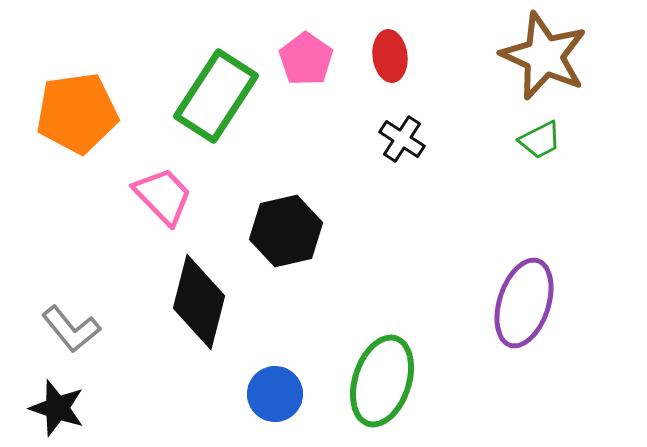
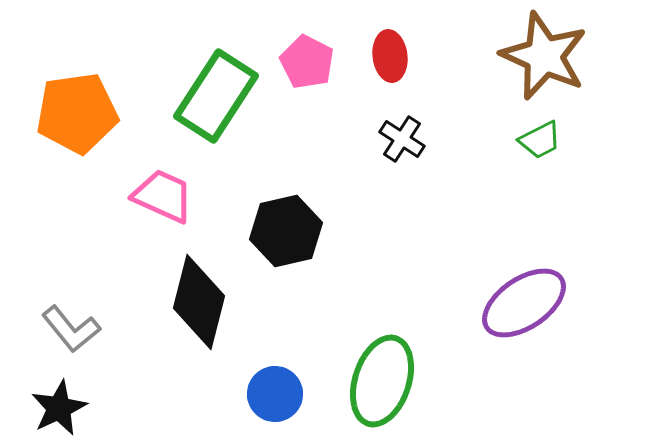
pink pentagon: moved 1 px right, 3 px down; rotated 8 degrees counterclockwise
pink trapezoid: rotated 22 degrees counterclockwise
purple ellipse: rotated 38 degrees clockwise
black star: moved 2 px right; rotated 28 degrees clockwise
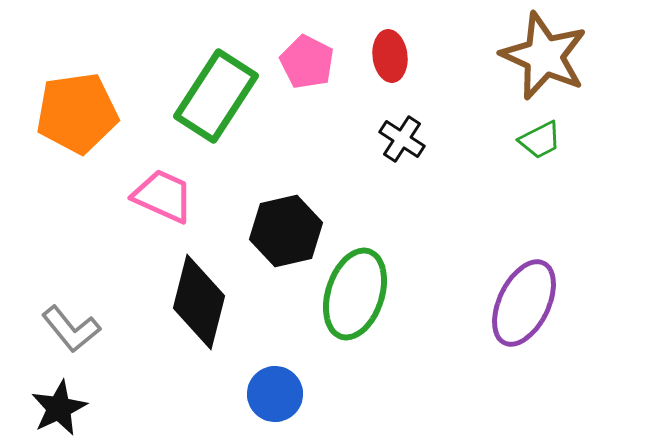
purple ellipse: rotated 30 degrees counterclockwise
green ellipse: moved 27 px left, 87 px up
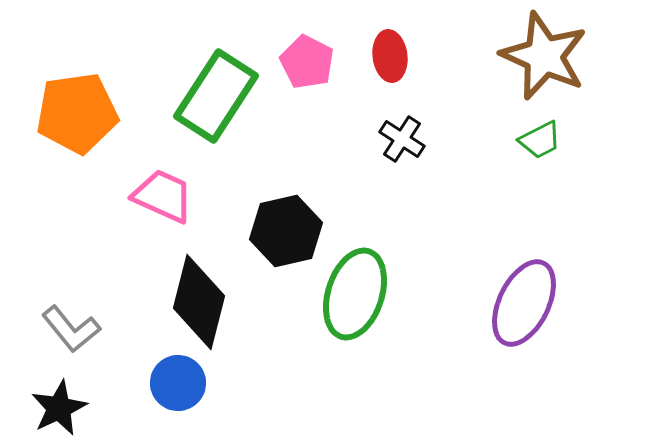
blue circle: moved 97 px left, 11 px up
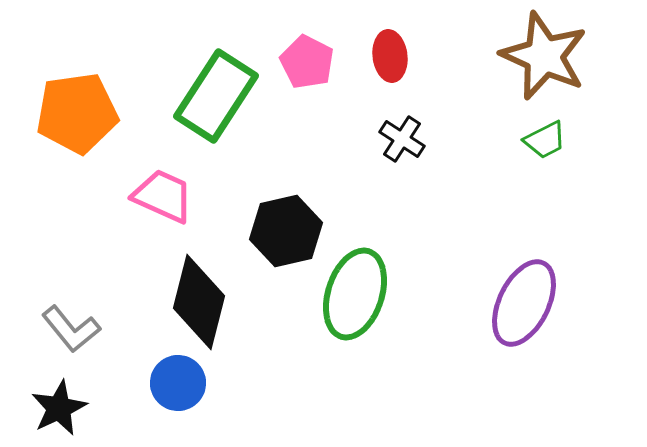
green trapezoid: moved 5 px right
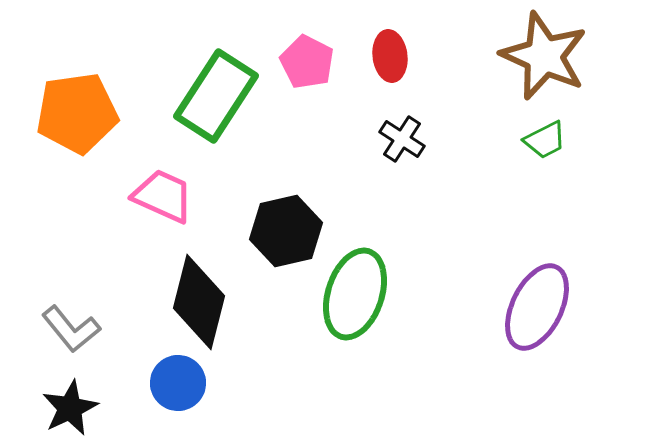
purple ellipse: moved 13 px right, 4 px down
black star: moved 11 px right
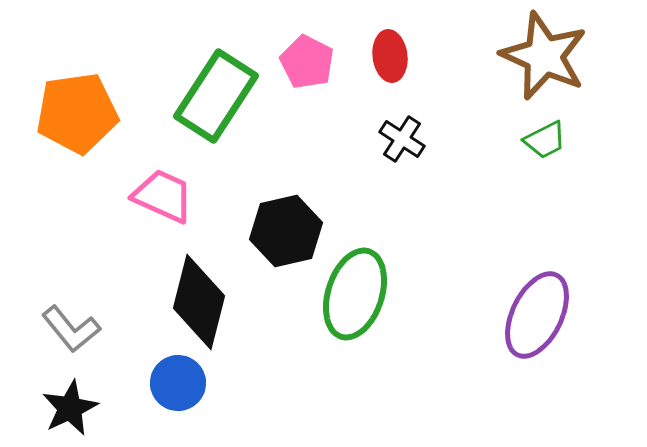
purple ellipse: moved 8 px down
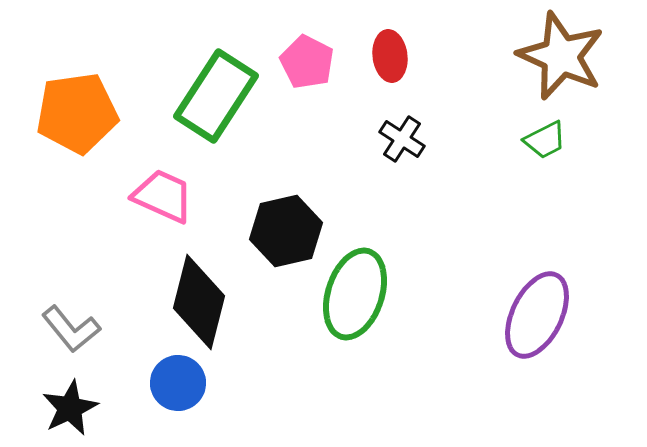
brown star: moved 17 px right
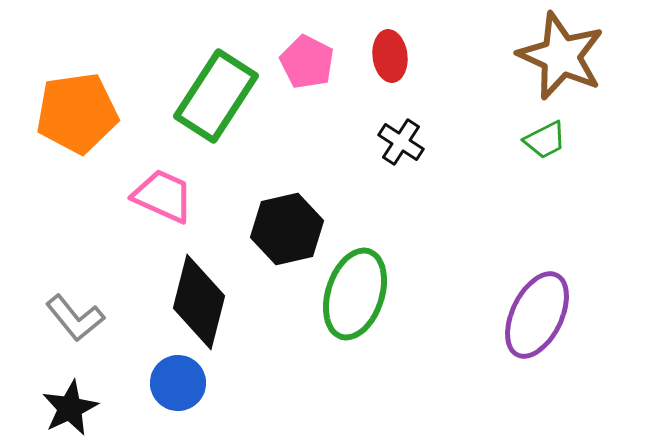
black cross: moved 1 px left, 3 px down
black hexagon: moved 1 px right, 2 px up
gray L-shape: moved 4 px right, 11 px up
